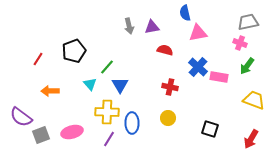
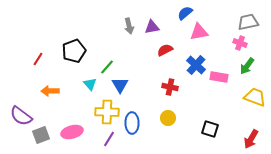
blue semicircle: rotated 63 degrees clockwise
pink triangle: moved 1 px right, 1 px up
red semicircle: rotated 42 degrees counterclockwise
blue cross: moved 2 px left, 2 px up
yellow trapezoid: moved 1 px right, 3 px up
purple semicircle: moved 1 px up
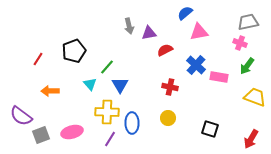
purple triangle: moved 3 px left, 6 px down
purple line: moved 1 px right
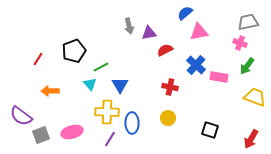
green line: moved 6 px left; rotated 21 degrees clockwise
black square: moved 1 px down
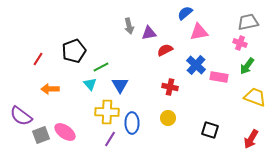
orange arrow: moved 2 px up
pink ellipse: moved 7 px left; rotated 50 degrees clockwise
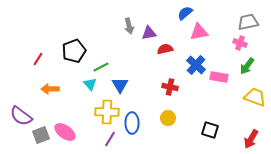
red semicircle: moved 1 px up; rotated 14 degrees clockwise
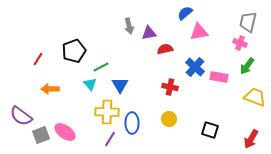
gray trapezoid: rotated 65 degrees counterclockwise
blue cross: moved 1 px left, 2 px down
yellow circle: moved 1 px right, 1 px down
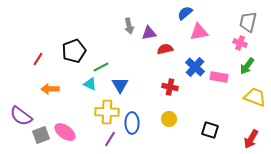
cyan triangle: rotated 24 degrees counterclockwise
